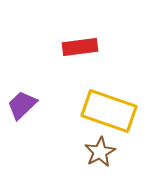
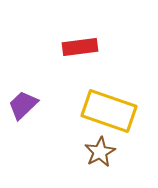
purple trapezoid: moved 1 px right
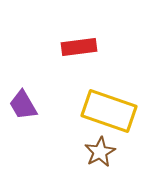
red rectangle: moved 1 px left
purple trapezoid: rotated 76 degrees counterclockwise
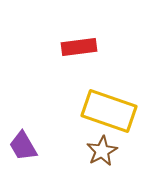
purple trapezoid: moved 41 px down
brown star: moved 2 px right, 1 px up
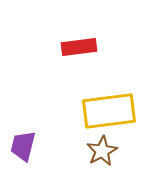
yellow rectangle: rotated 26 degrees counterclockwise
purple trapezoid: rotated 44 degrees clockwise
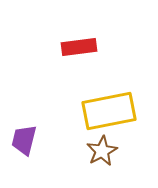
yellow rectangle: rotated 4 degrees counterclockwise
purple trapezoid: moved 1 px right, 6 px up
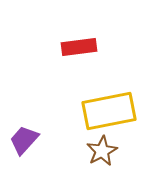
purple trapezoid: rotated 28 degrees clockwise
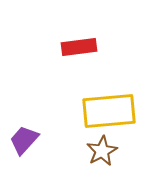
yellow rectangle: rotated 6 degrees clockwise
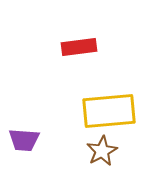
purple trapezoid: rotated 128 degrees counterclockwise
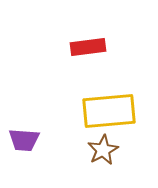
red rectangle: moved 9 px right
brown star: moved 1 px right, 1 px up
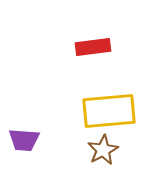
red rectangle: moved 5 px right
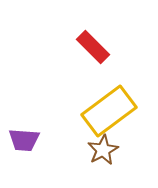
red rectangle: rotated 52 degrees clockwise
yellow rectangle: rotated 32 degrees counterclockwise
